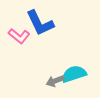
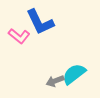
blue L-shape: moved 1 px up
cyan semicircle: rotated 20 degrees counterclockwise
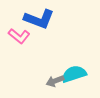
blue L-shape: moved 1 px left, 3 px up; rotated 44 degrees counterclockwise
cyan semicircle: rotated 20 degrees clockwise
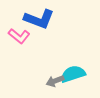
cyan semicircle: moved 1 px left
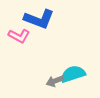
pink L-shape: rotated 10 degrees counterclockwise
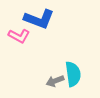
cyan semicircle: rotated 100 degrees clockwise
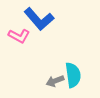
blue L-shape: rotated 28 degrees clockwise
cyan semicircle: moved 1 px down
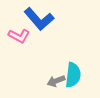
cyan semicircle: rotated 15 degrees clockwise
gray arrow: moved 1 px right
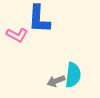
blue L-shape: rotated 44 degrees clockwise
pink L-shape: moved 2 px left, 1 px up
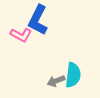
blue L-shape: moved 1 px left, 1 px down; rotated 24 degrees clockwise
pink L-shape: moved 4 px right
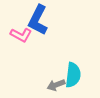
gray arrow: moved 4 px down
